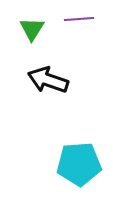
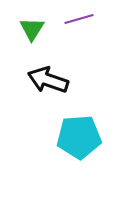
purple line: rotated 12 degrees counterclockwise
cyan pentagon: moved 27 px up
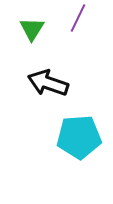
purple line: moved 1 px left, 1 px up; rotated 48 degrees counterclockwise
black arrow: moved 3 px down
